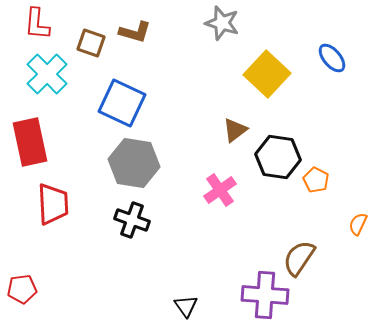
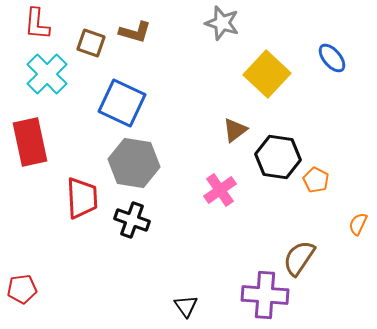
red trapezoid: moved 29 px right, 6 px up
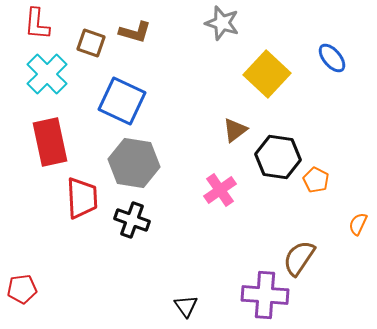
blue square: moved 2 px up
red rectangle: moved 20 px right
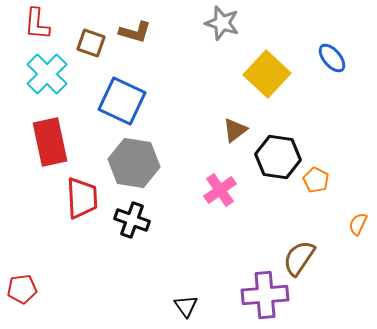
purple cross: rotated 9 degrees counterclockwise
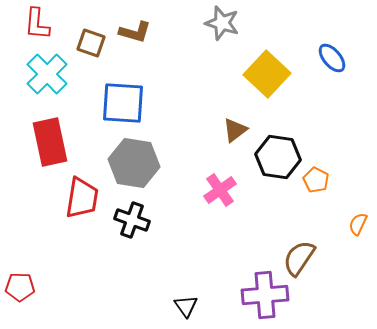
blue square: moved 1 px right, 2 px down; rotated 21 degrees counterclockwise
red trapezoid: rotated 12 degrees clockwise
red pentagon: moved 2 px left, 2 px up; rotated 8 degrees clockwise
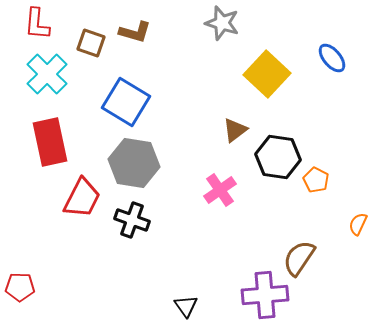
blue square: moved 3 px right, 1 px up; rotated 27 degrees clockwise
red trapezoid: rotated 18 degrees clockwise
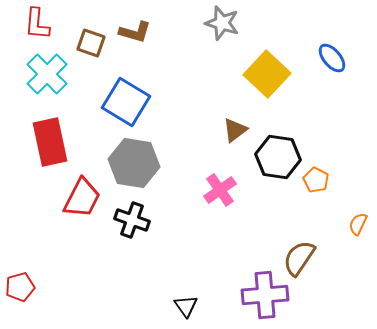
red pentagon: rotated 16 degrees counterclockwise
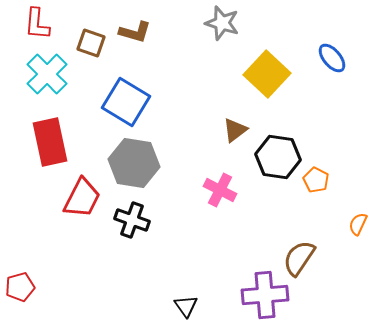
pink cross: rotated 28 degrees counterclockwise
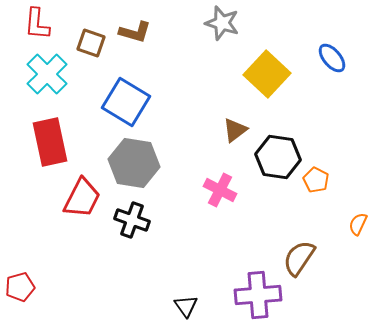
purple cross: moved 7 px left
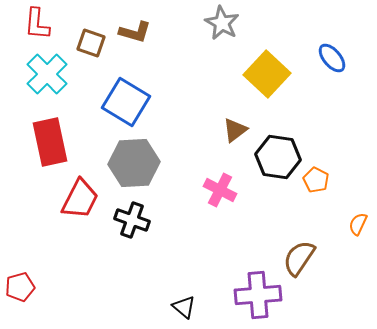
gray star: rotated 12 degrees clockwise
gray hexagon: rotated 12 degrees counterclockwise
red trapezoid: moved 2 px left, 1 px down
black triangle: moved 2 px left, 1 px down; rotated 15 degrees counterclockwise
